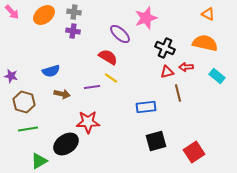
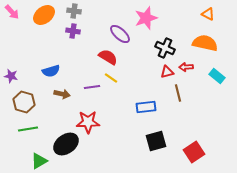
gray cross: moved 1 px up
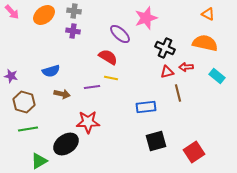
yellow line: rotated 24 degrees counterclockwise
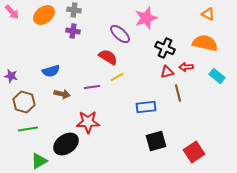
gray cross: moved 1 px up
yellow line: moved 6 px right, 1 px up; rotated 40 degrees counterclockwise
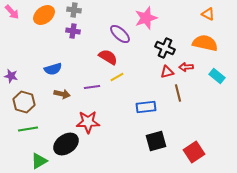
blue semicircle: moved 2 px right, 2 px up
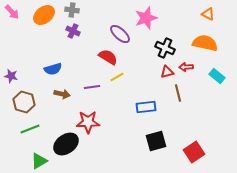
gray cross: moved 2 px left
purple cross: rotated 16 degrees clockwise
green line: moved 2 px right; rotated 12 degrees counterclockwise
